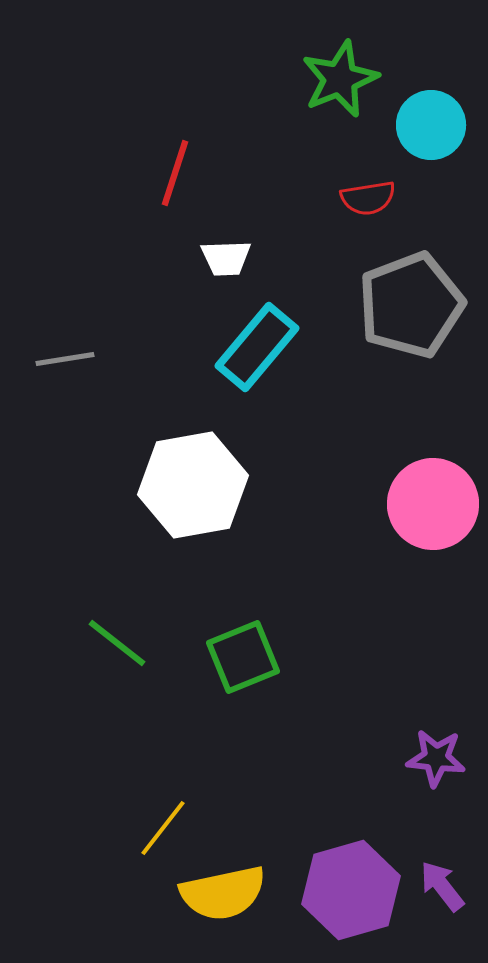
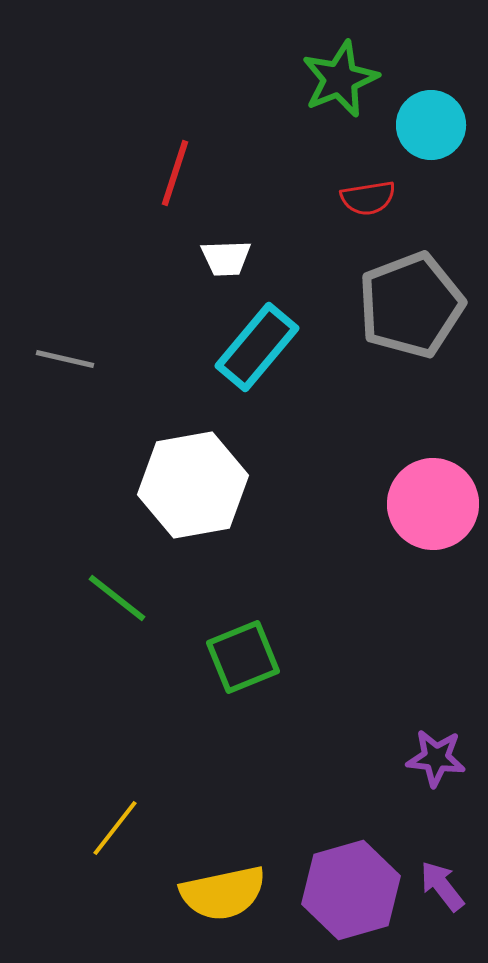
gray line: rotated 22 degrees clockwise
green line: moved 45 px up
yellow line: moved 48 px left
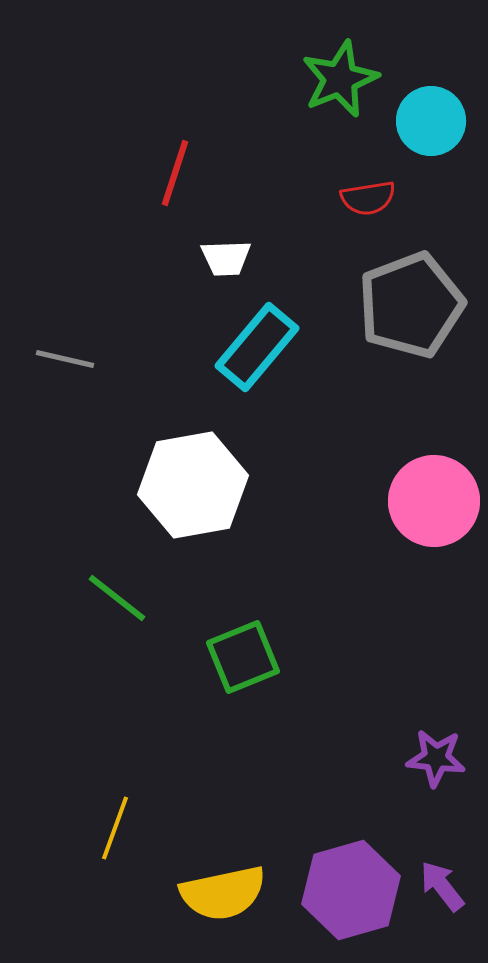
cyan circle: moved 4 px up
pink circle: moved 1 px right, 3 px up
yellow line: rotated 18 degrees counterclockwise
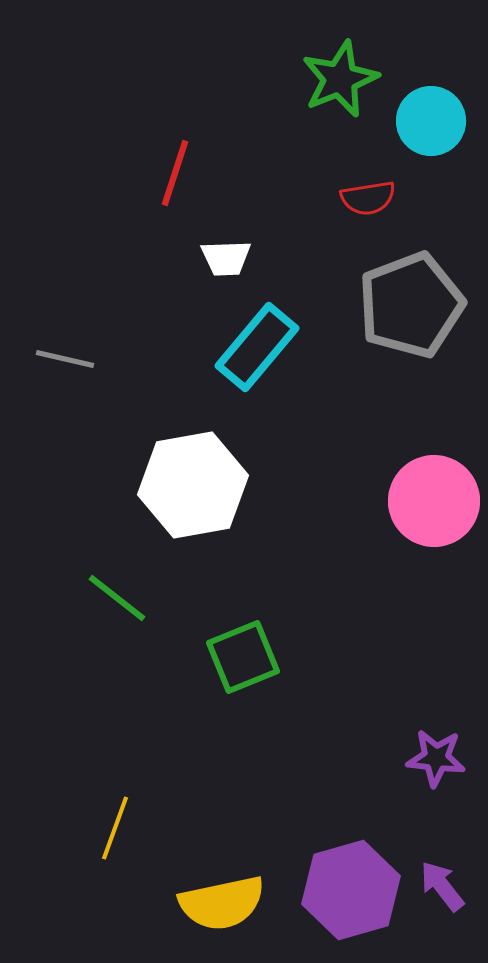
yellow semicircle: moved 1 px left, 10 px down
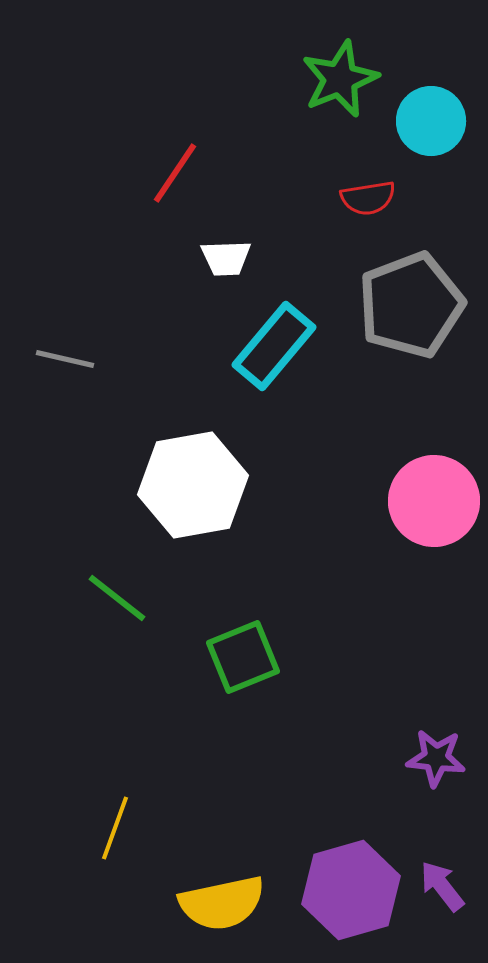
red line: rotated 16 degrees clockwise
cyan rectangle: moved 17 px right, 1 px up
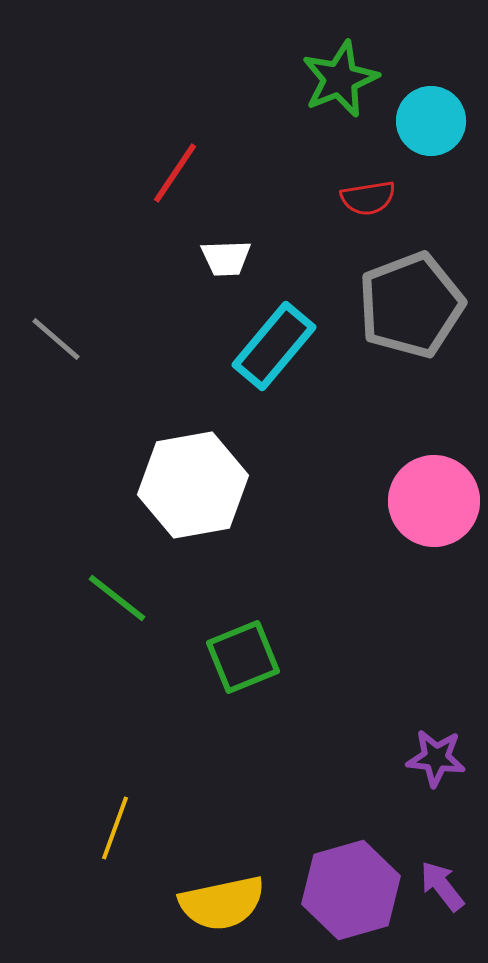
gray line: moved 9 px left, 20 px up; rotated 28 degrees clockwise
